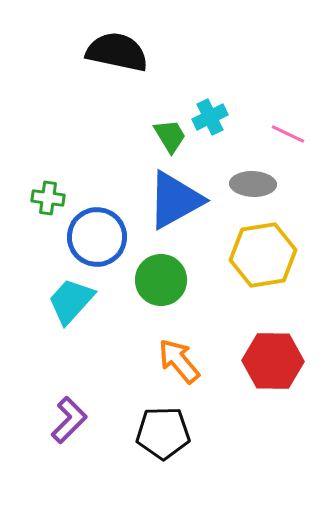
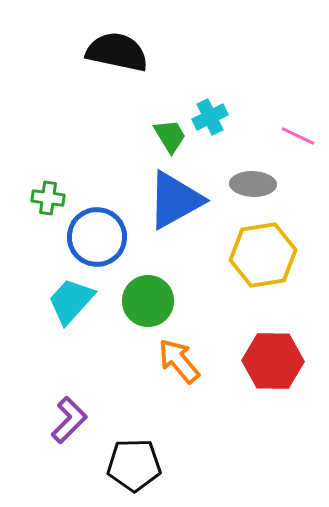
pink line: moved 10 px right, 2 px down
green circle: moved 13 px left, 21 px down
black pentagon: moved 29 px left, 32 px down
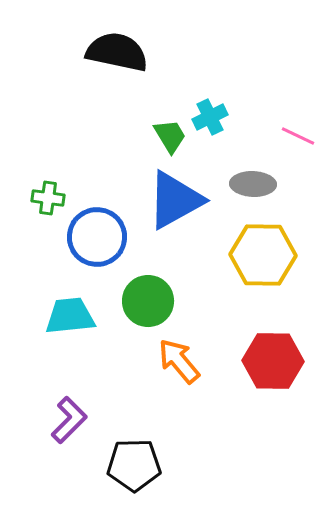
yellow hexagon: rotated 10 degrees clockwise
cyan trapezoid: moved 1 px left, 15 px down; rotated 42 degrees clockwise
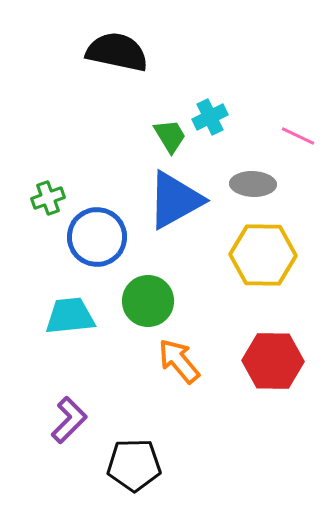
green cross: rotated 28 degrees counterclockwise
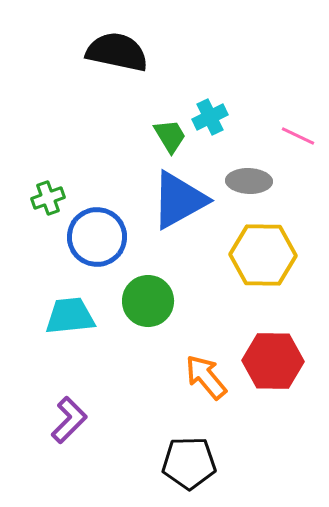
gray ellipse: moved 4 px left, 3 px up
blue triangle: moved 4 px right
orange arrow: moved 27 px right, 16 px down
black pentagon: moved 55 px right, 2 px up
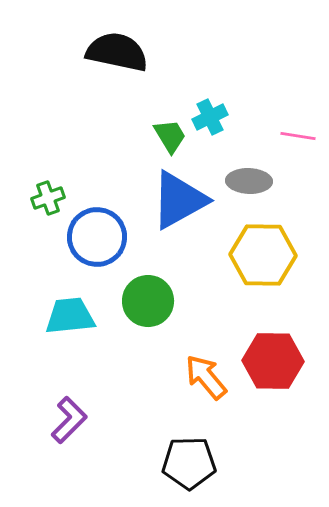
pink line: rotated 16 degrees counterclockwise
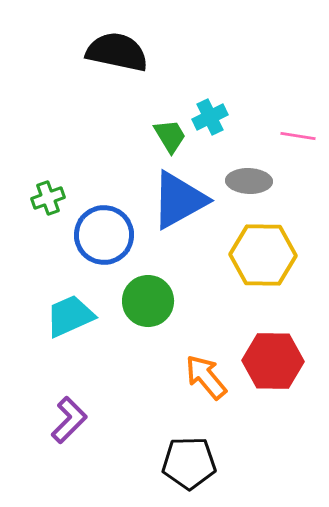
blue circle: moved 7 px right, 2 px up
cyan trapezoid: rotated 18 degrees counterclockwise
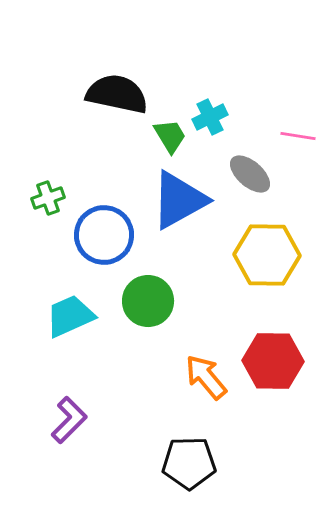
black semicircle: moved 42 px down
gray ellipse: moved 1 px right, 7 px up; rotated 39 degrees clockwise
yellow hexagon: moved 4 px right
